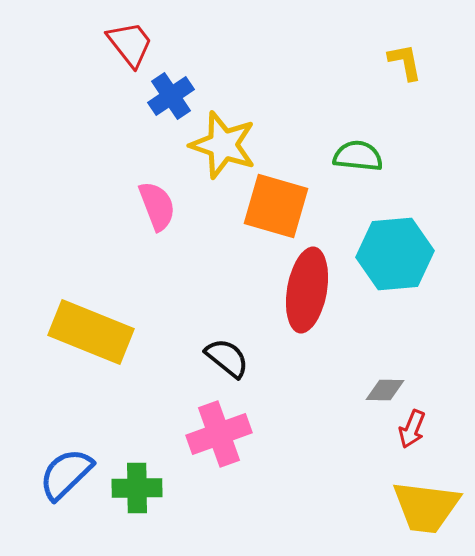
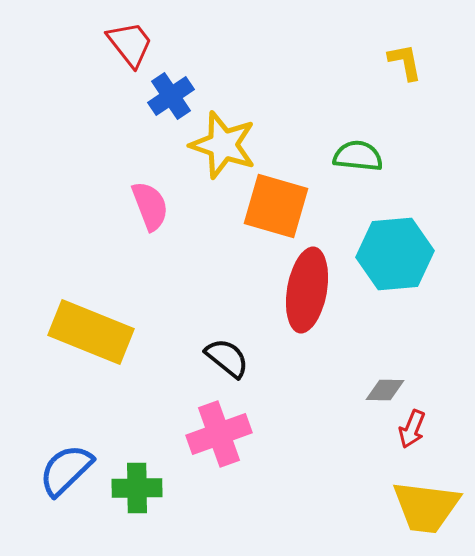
pink semicircle: moved 7 px left
blue semicircle: moved 4 px up
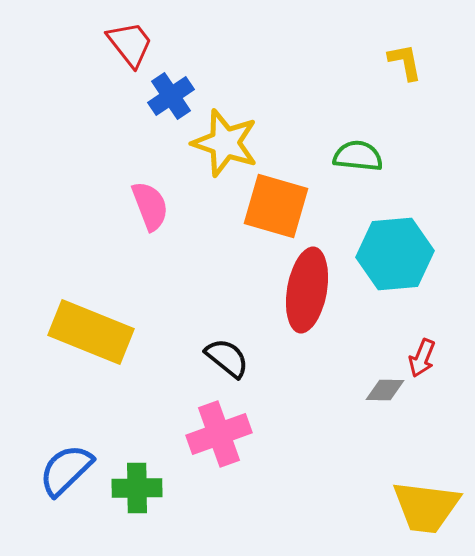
yellow star: moved 2 px right, 2 px up
red arrow: moved 10 px right, 71 px up
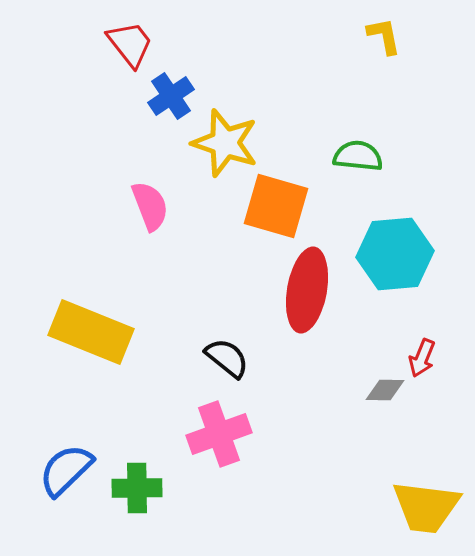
yellow L-shape: moved 21 px left, 26 px up
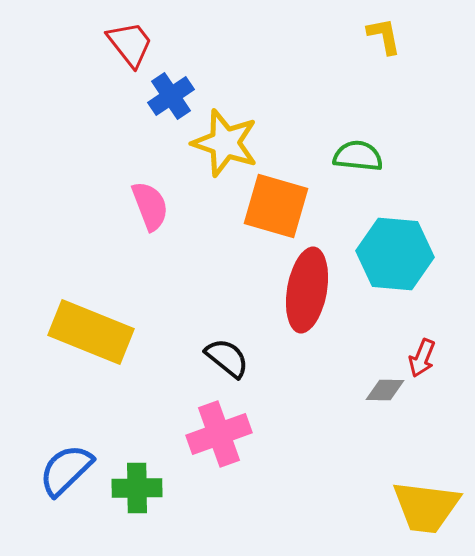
cyan hexagon: rotated 10 degrees clockwise
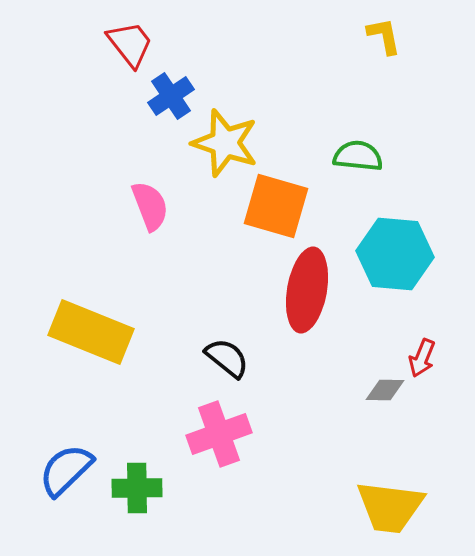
yellow trapezoid: moved 36 px left
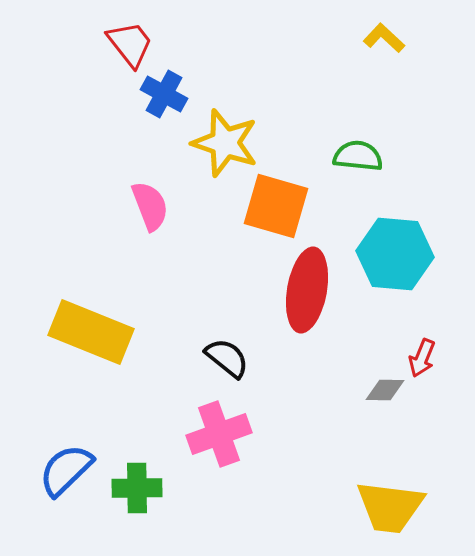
yellow L-shape: moved 2 px down; rotated 36 degrees counterclockwise
blue cross: moved 7 px left, 2 px up; rotated 27 degrees counterclockwise
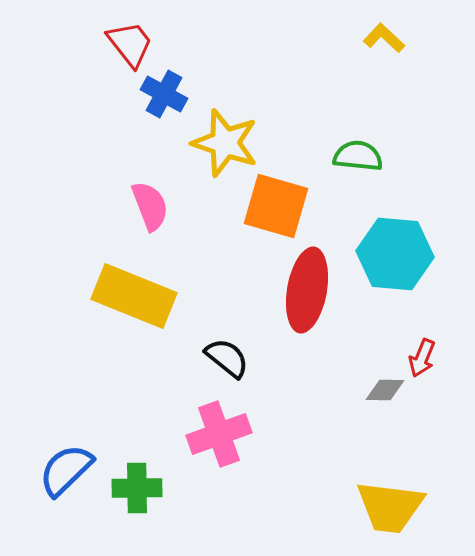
yellow rectangle: moved 43 px right, 36 px up
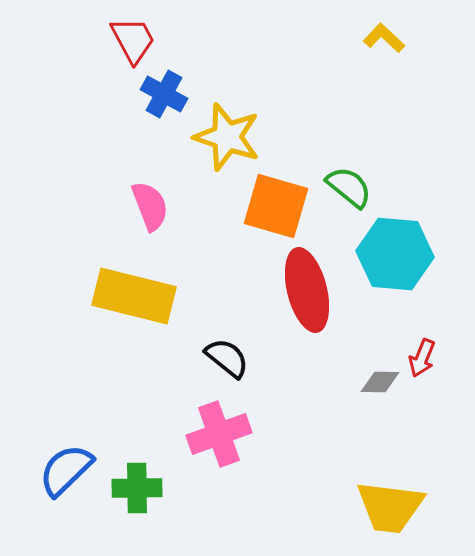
red trapezoid: moved 3 px right, 4 px up; rotated 10 degrees clockwise
yellow star: moved 2 px right, 6 px up
green semicircle: moved 9 px left, 31 px down; rotated 33 degrees clockwise
red ellipse: rotated 24 degrees counterclockwise
yellow rectangle: rotated 8 degrees counterclockwise
gray diamond: moved 5 px left, 8 px up
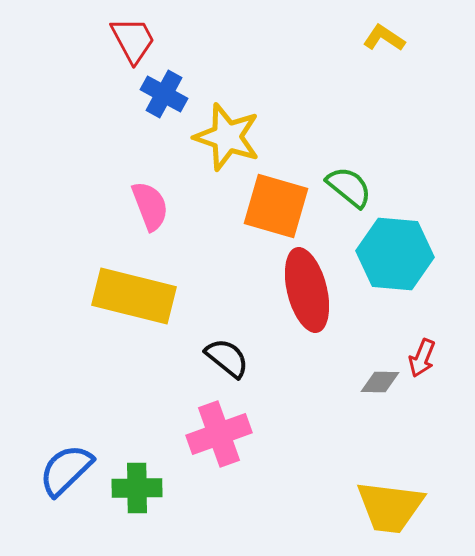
yellow L-shape: rotated 9 degrees counterclockwise
